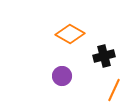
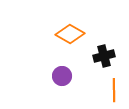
orange line: rotated 25 degrees counterclockwise
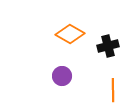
black cross: moved 4 px right, 10 px up
orange line: moved 1 px left
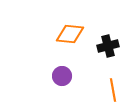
orange diamond: rotated 24 degrees counterclockwise
orange line: rotated 10 degrees counterclockwise
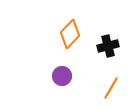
orange diamond: rotated 52 degrees counterclockwise
orange line: moved 2 px left, 2 px up; rotated 40 degrees clockwise
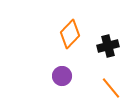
orange line: rotated 70 degrees counterclockwise
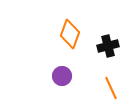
orange diamond: rotated 24 degrees counterclockwise
orange line: rotated 15 degrees clockwise
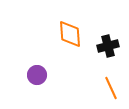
orange diamond: rotated 24 degrees counterclockwise
purple circle: moved 25 px left, 1 px up
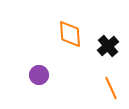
black cross: rotated 25 degrees counterclockwise
purple circle: moved 2 px right
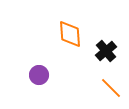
black cross: moved 2 px left, 5 px down
orange line: rotated 20 degrees counterclockwise
